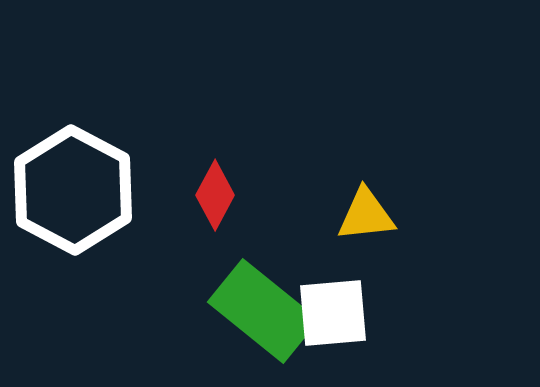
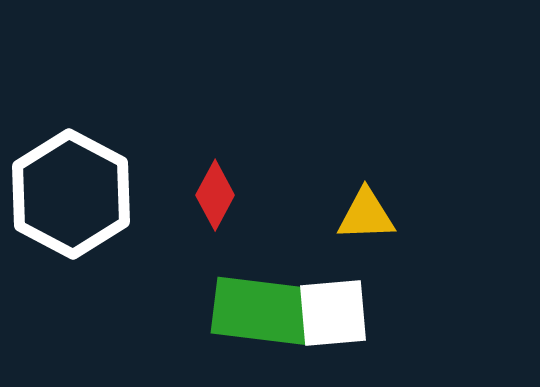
white hexagon: moved 2 px left, 4 px down
yellow triangle: rotated 4 degrees clockwise
green rectangle: rotated 32 degrees counterclockwise
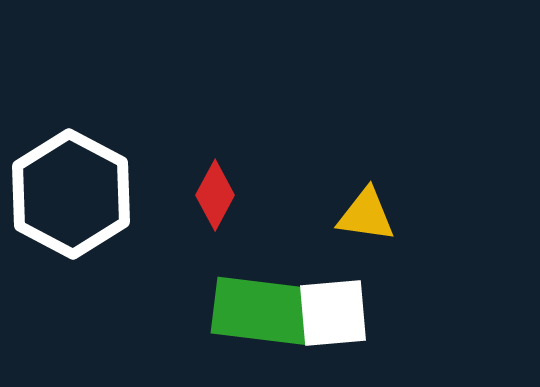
yellow triangle: rotated 10 degrees clockwise
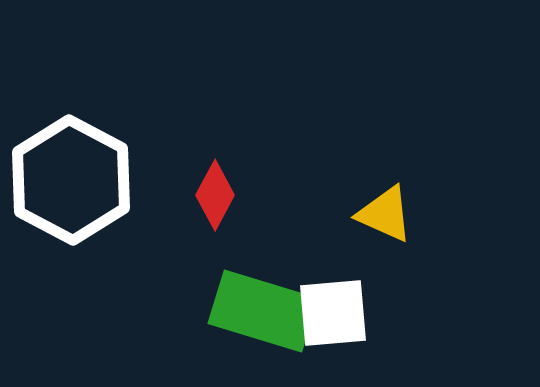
white hexagon: moved 14 px up
yellow triangle: moved 19 px right, 1 px up; rotated 16 degrees clockwise
green rectangle: rotated 10 degrees clockwise
